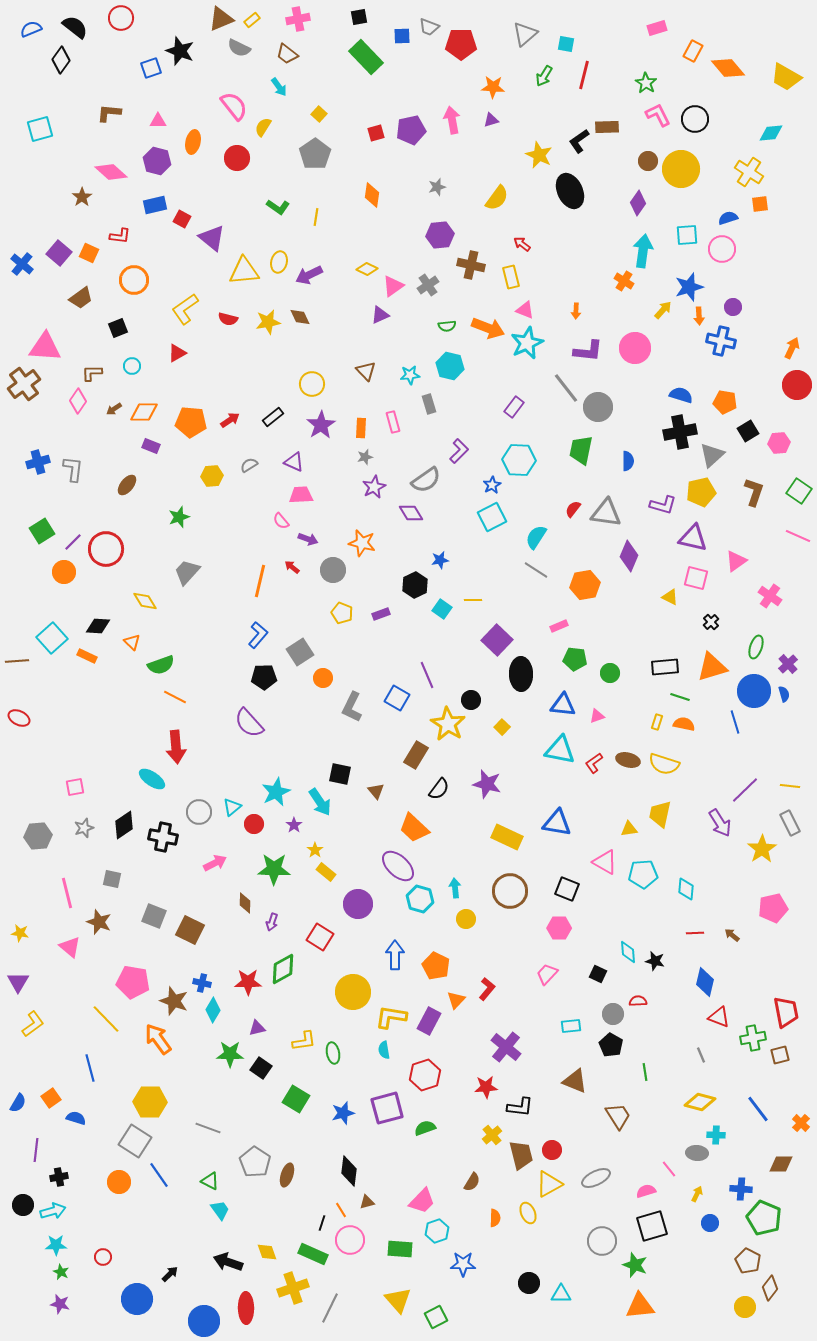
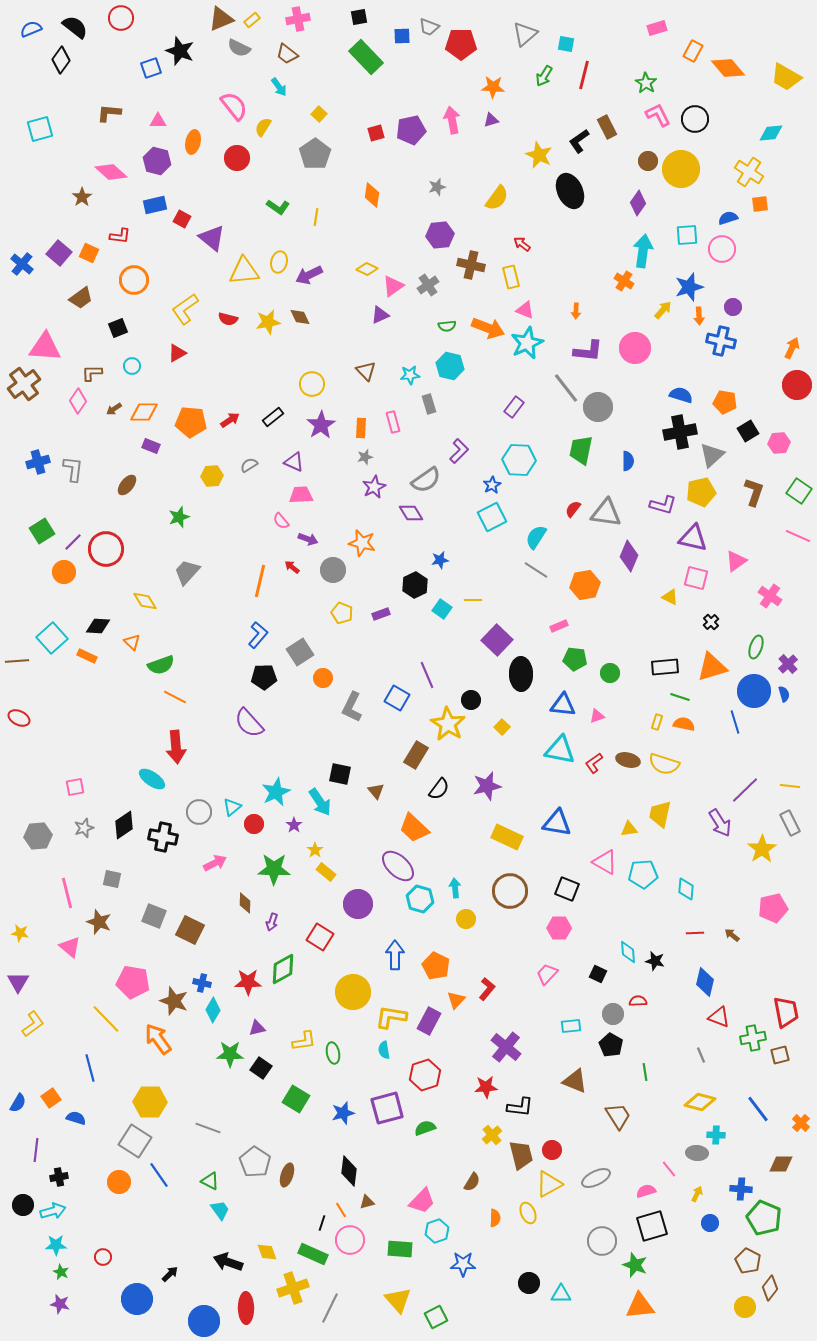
brown rectangle at (607, 127): rotated 65 degrees clockwise
purple star at (487, 784): moved 2 px down; rotated 28 degrees counterclockwise
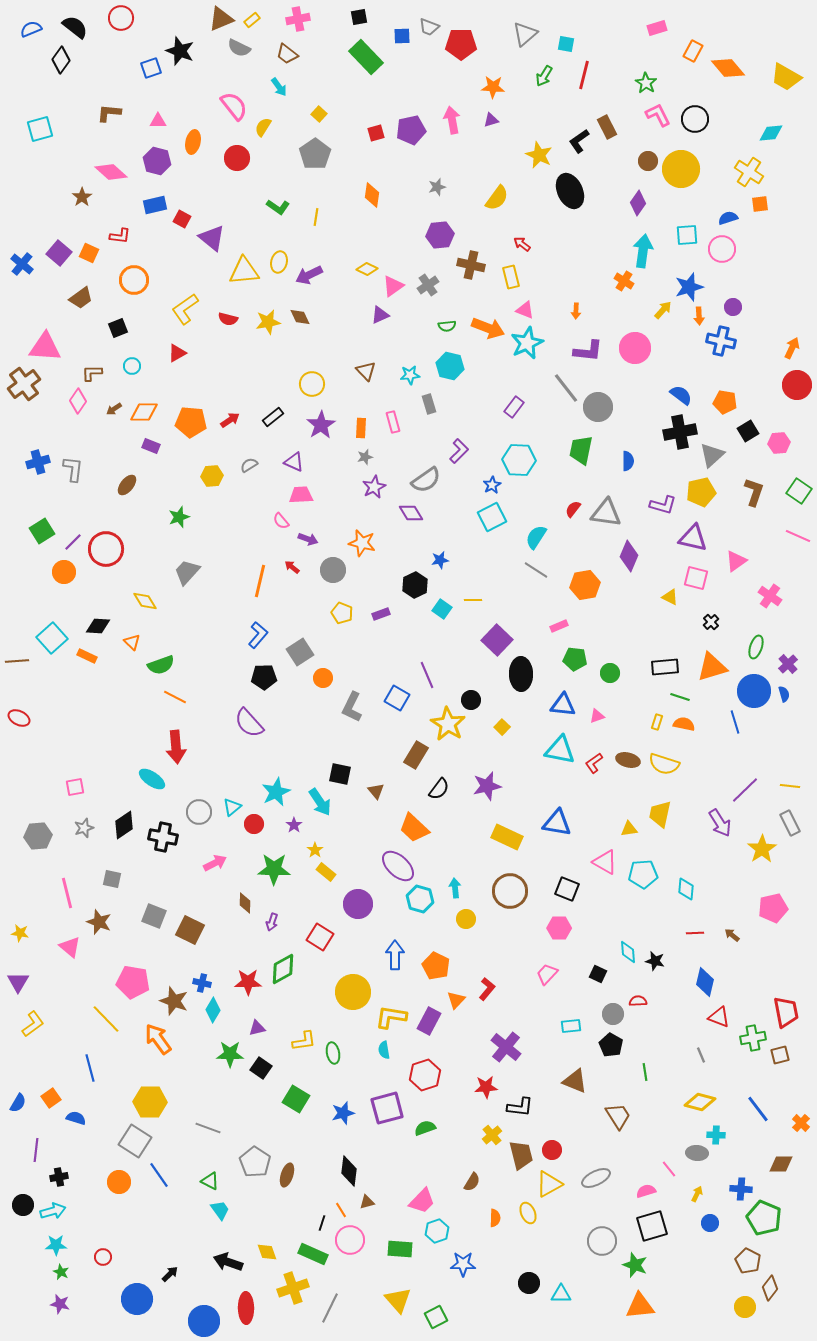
blue semicircle at (681, 395): rotated 20 degrees clockwise
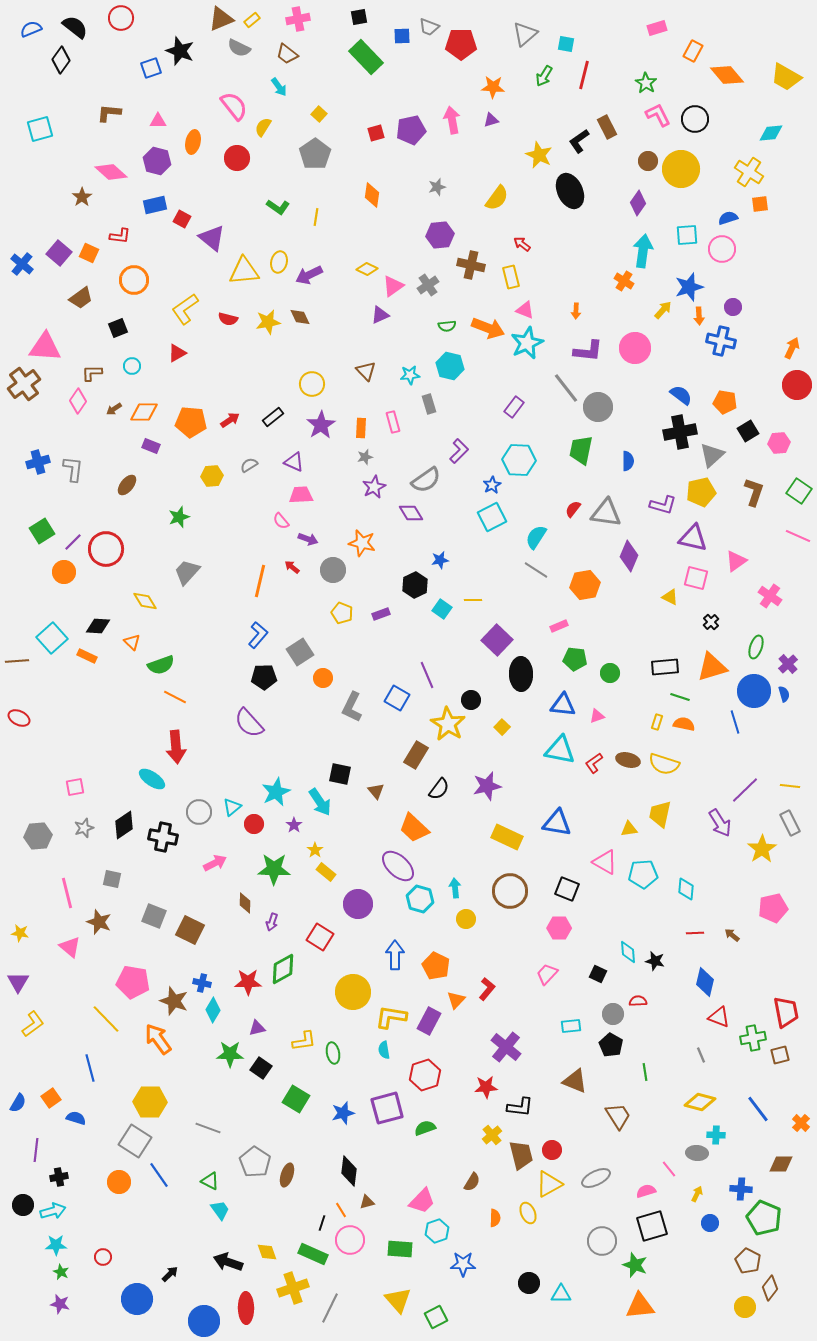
orange diamond at (728, 68): moved 1 px left, 7 px down
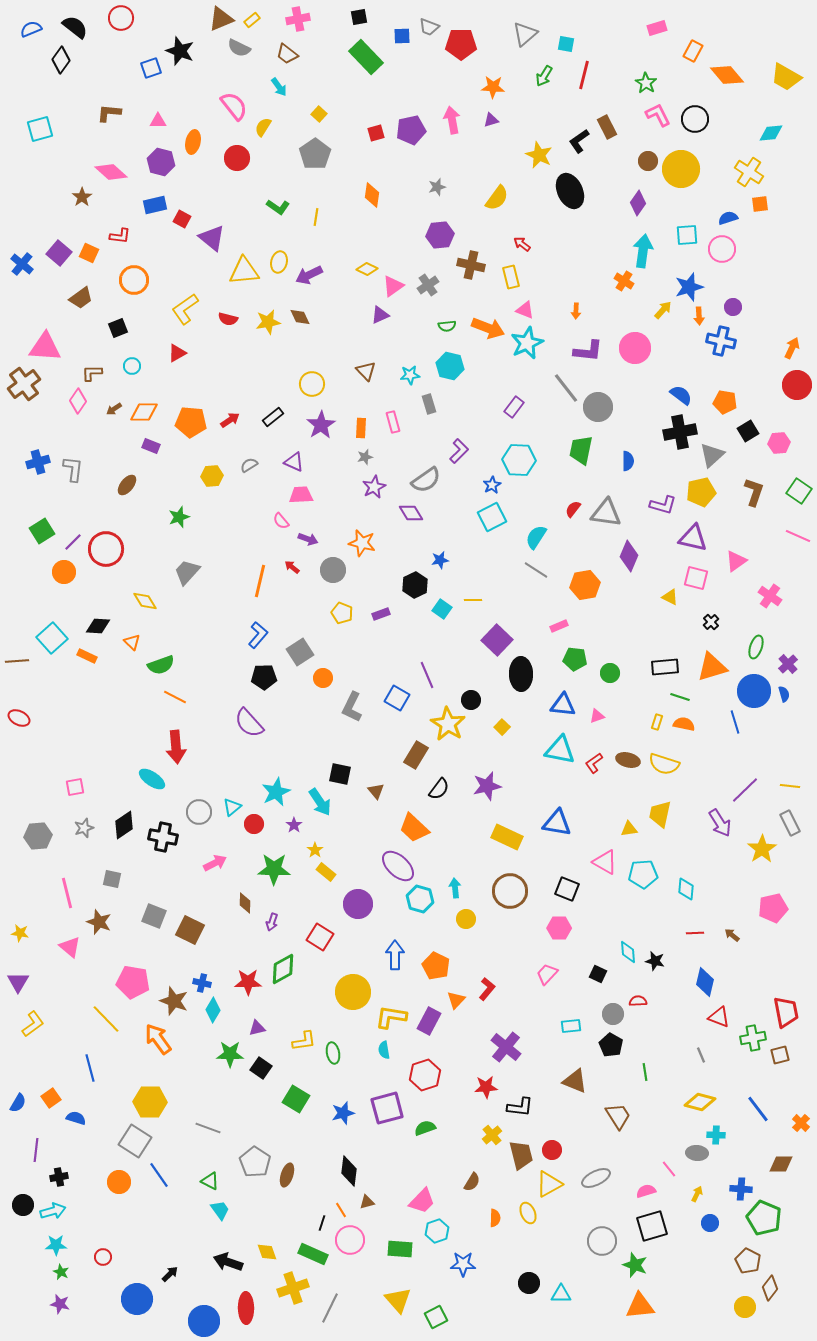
purple hexagon at (157, 161): moved 4 px right, 1 px down
